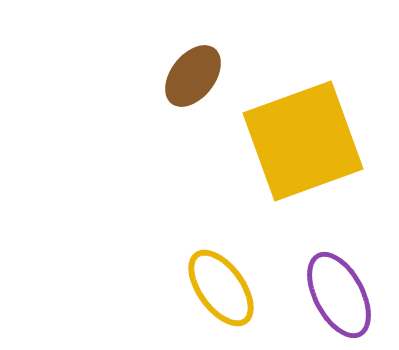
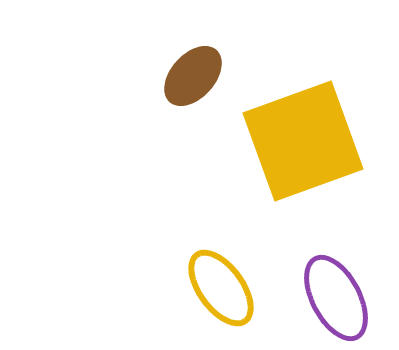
brown ellipse: rotated 4 degrees clockwise
purple ellipse: moved 3 px left, 3 px down
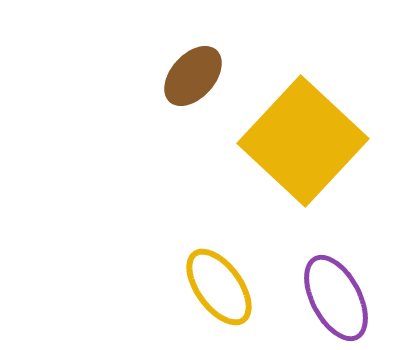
yellow square: rotated 27 degrees counterclockwise
yellow ellipse: moved 2 px left, 1 px up
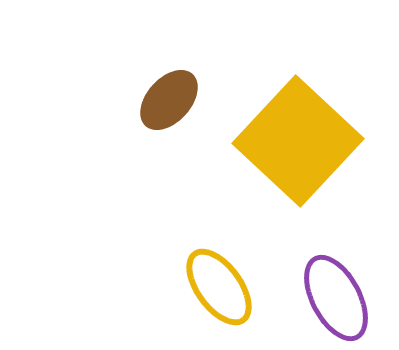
brown ellipse: moved 24 px left, 24 px down
yellow square: moved 5 px left
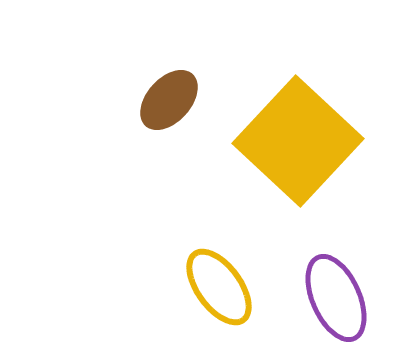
purple ellipse: rotated 4 degrees clockwise
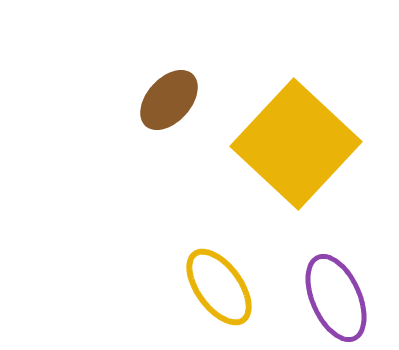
yellow square: moved 2 px left, 3 px down
